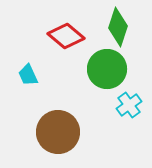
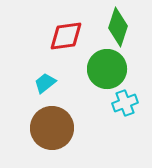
red diamond: rotated 48 degrees counterclockwise
cyan trapezoid: moved 17 px right, 8 px down; rotated 75 degrees clockwise
cyan cross: moved 4 px left, 2 px up; rotated 15 degrees clockwise
brown circle: moved 6 px left, 4 px up
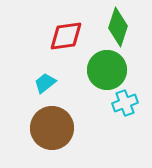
green circle: moved 1 px down
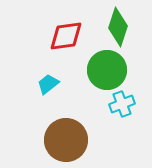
cyan trapezoid: moved 3 px right, 1 px down
cyan cross: moved 3 px left, 1 px down
brown circle: moved 14 px right, 12 px down
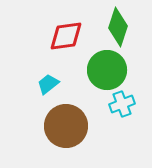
brown circle: moved 14 px up
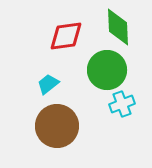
green diamond: rotated 21 degrees counterclockwise
brown circle: moved 9 px left
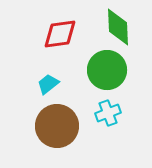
red diamond: moved 6 px left, 2 px up
cyan cross: moved 14 px left, 9 px down
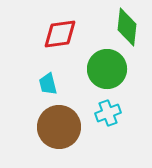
green diamond: moved 9 px right; rotated 9 degrees clockwise
green circle: moved 1 px up
cyan trapezoid: rotated 65 degrees counterclockwise
brown circle: moved 2 px right, 1 px down
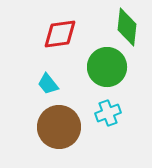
green circle: moved 2 px up
cyan trapezoid: rotated 25 degrees counterclockwise
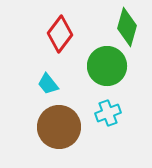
green diamond: rotated 9 degrees clockwise
red diamond: rotated 45 degrees counterclockwise
green circle: moved 1 px up
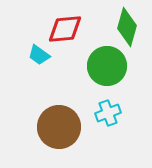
red diamond: moved 5 px right, 5 px up; rotated 48 degrees clockwise
cyan trapezoid: moved 9 px left, 29 px up; rotated 15 degrees counterclockwise
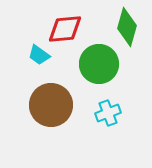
green circle: moved 8 px left, 2 px up
brown circle: moved 8 px left, 22 px up
